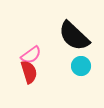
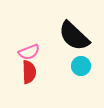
pink semicircle: moved 2 px left, 3 px up; rotated 15 degrees clockwise
red semicircle: rotated 15 degrees clockwise
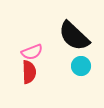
pink semicircle: moved 3 px right
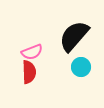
black semicircle: rotated 88 degrees clockwise
cyan circle: moved 1 px down
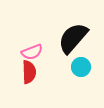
black semicircle: moved 1 px left, 2 px down
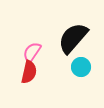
pink semicircle: rotated 145 degrees clockwise
red semicircle: rotated 15 degrees clockwise
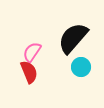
red semicircle: rotated 35 degrees counterclockwise
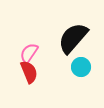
pink semicircle: moved 3 px left, 1 px down
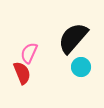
pink semicircle: rotated 10 degrees counterclockwise
red semicircle: moved 7 px left, 1 px down
